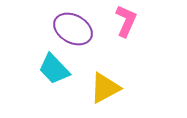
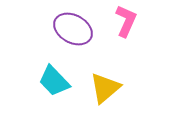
cyan trapezoid: moved 12 px down
yellow triangle: rotated 12 degrees counterclockwise
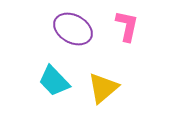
pink L-shape: moved 1 px right, 5 px down; rotated 12 degrees counterclockwise
yellow triangle: moved 2 px left
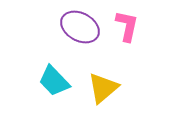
purple ellipse: moved 7 px right, 2 px up
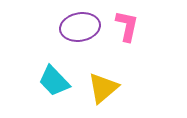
purple ellipse: rotated 39 degrees counterclockwise
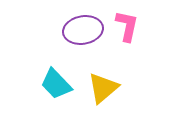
purple ellipse: moved 3 px right, 3 px down
cyan trapezoid: moved 2 px right, 3 px down
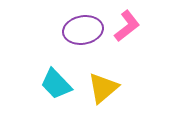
pink L-shape: rotated 40 degrees clockwise
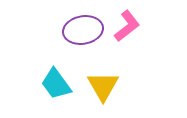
cyan trapezoid: rotated 8 degrees clockwise
yellow triangle: moved 2 px up; rotated 20 degrees counterclockwise
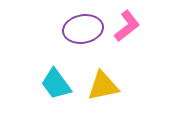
purple ellipse: moved 1 px up
yellow triangle: rotated 48 degrees clockwise
